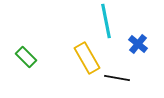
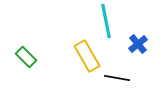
blue cross: rotated 12 degrees clockwise
yellow rectangle: moved 2 px up
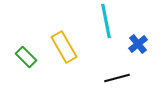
yellow rectangle: moved 23 px left, 9 px up
black line: rotated 25 degrees counterclockwise
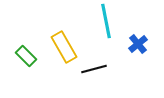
green rectangle: moved 1 px up
black line: moved 23 px left, 9 px up
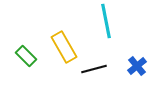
blue cross: moved 1 px left, 22 px down
